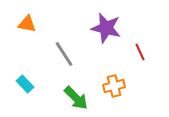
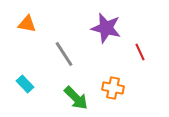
orange cross: moved 1 px left, 2 px down; rotated 25 degrees clockwise
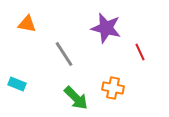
cyan rectangle: moved 8 px left; rotated 24 degrees counterclockwise
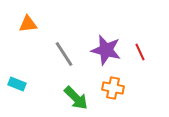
orange triangle: moved 1 px right; rotated 18 degrees counterclockwise
purple star: moved 22 px down
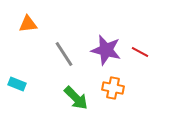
red line: rotated 36 degrees counterclockwise
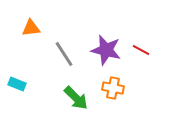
orange triangle: moved 3 px right, 4 px down
red line: moved 1 px right, 2 px up
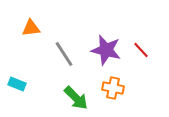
red line: rotated 18 degrees clockwise
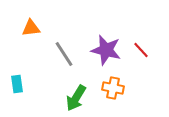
cyan rectangle: rotated 60 degrees clockwise
green arrow: rotated 76 degrees clockwise
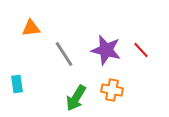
orange cross: moved 1 px left, 2 px down
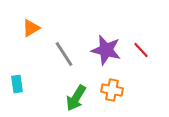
orange triangle: rotated 24 degrees counterclockwise
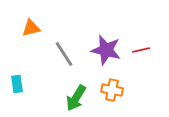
orange triangle: rotated 18 degrees clockwise
red line: rotated 60 degrees counterclockwise
